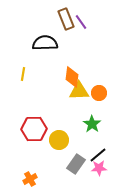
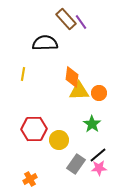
brown rectangle: rotated 20 degrees counterclockwise
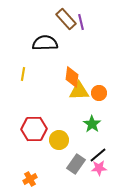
purple line: rotated 21 degrees clockwise
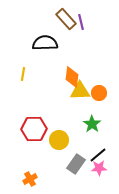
yellow triangle: moved 1 px right
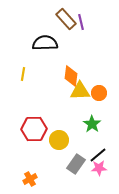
orange diamond: moved 1 px left, 1 px up
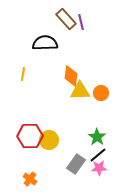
orange circle: moved 2 px right
green star: moved 5 px right, 13 px down
red hexagon: moved 4 px left, 7 px down
yellow circle: moved 10 px left
orange cross: rotated 24 degrees counterclockwise
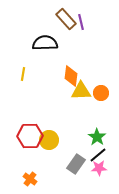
yellow triangle: moved 1 px right
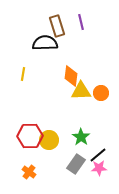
brown rectangle: moved 9 px left, 7 px down; rotated 25 degrees clockwise
green star: moved 16 px left
orange cross: moved 1 px left, 7 px up
